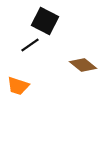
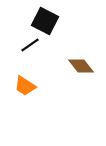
brown diamond: moved 2 px left, 1 px down; rotated 12 degrees clockwise
orange trapezoid: moved 7 px right; rotated 15 degrees clockwise
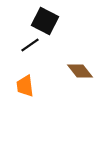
brown diamond: moved 1 px left, 5 px down
orange trapezoid: rotated 50 degrees clockwise
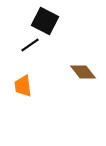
brown diamond: moved 3 px right, 1 px down
orange trapezoid: moved 2 px left
